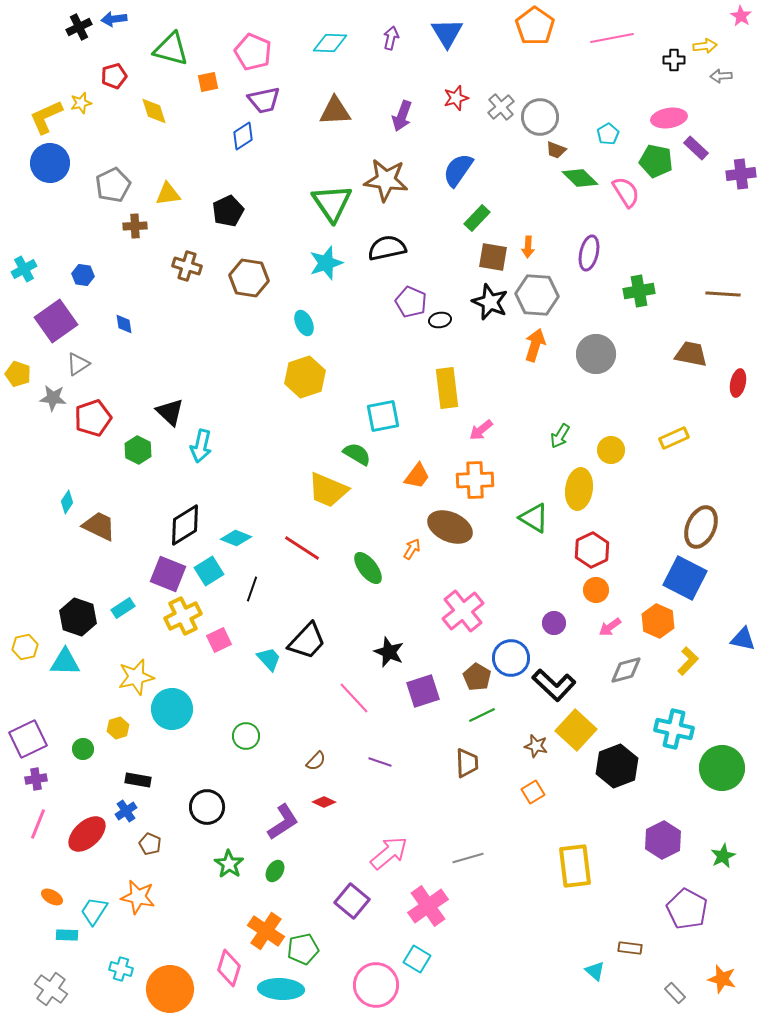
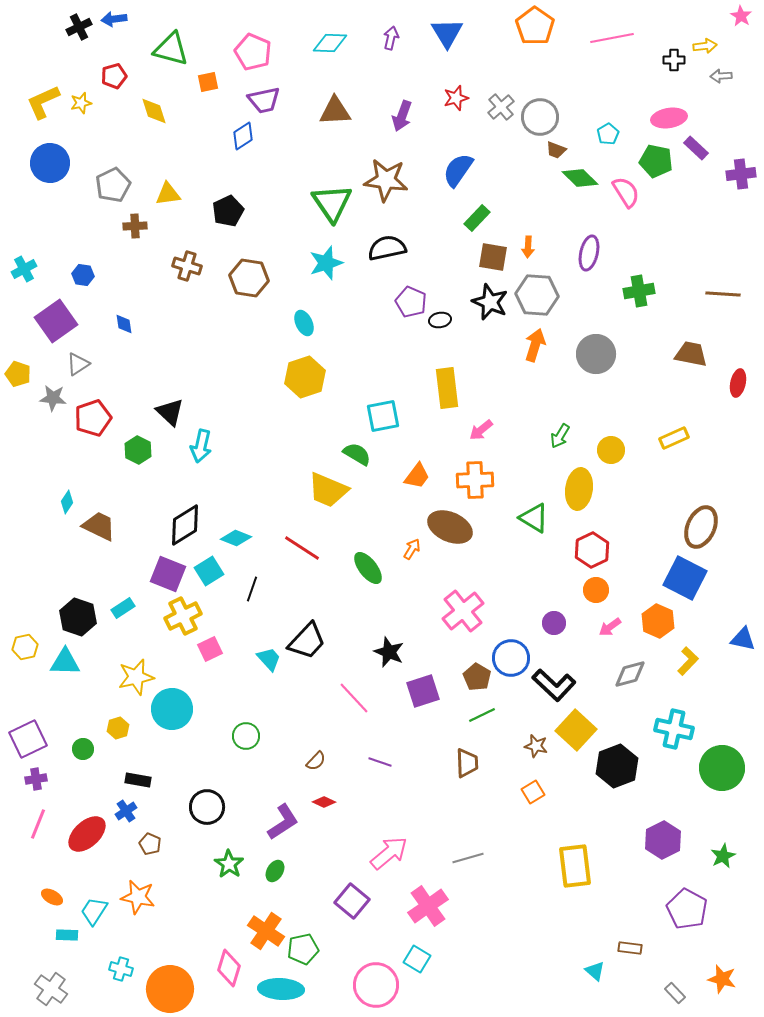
yellow L-shape at (46, 117): moved 3 px left, 15 px up
pink square at (219, 640): moved 9 px left, 9 px down
gray diamond at (626, 670): moved 4 px right, 4 px down
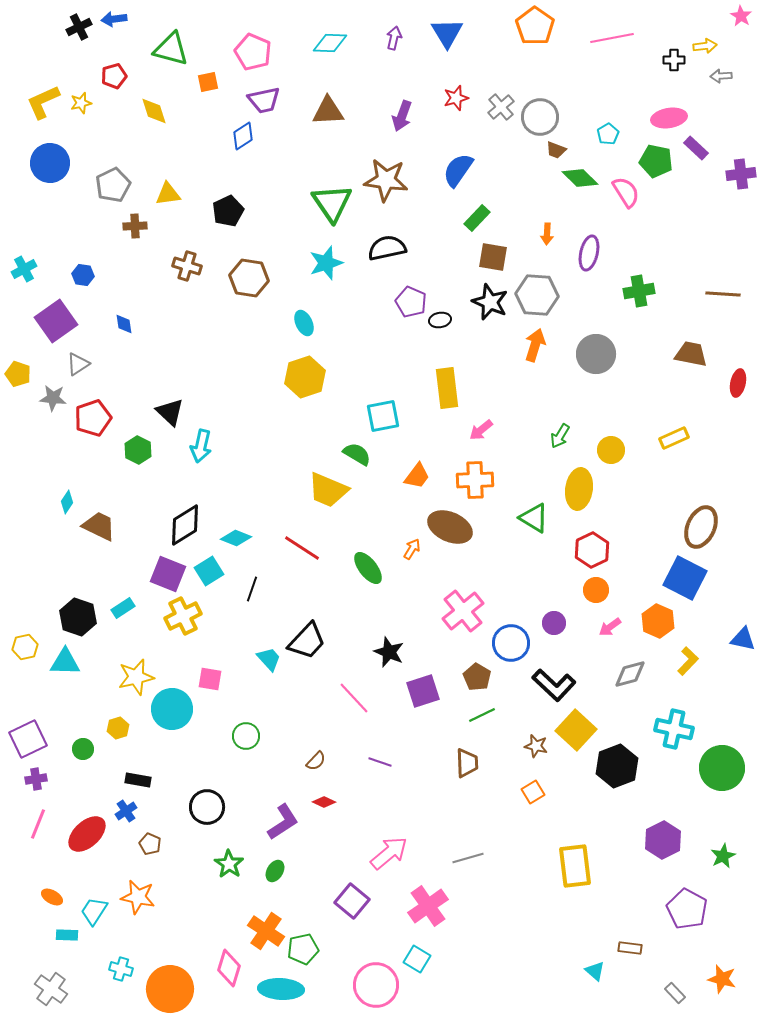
purple arrow at (391, 38): moved 3 px right
brown triangle at (335, 111): moved 7 px left
orange arrow at (528, 247): moved 19 px right, 13 px up
pink square at (210, 649): moved 30 px down; rotated 35 degrees clockwise
blue circle at (511, 658): moved 15 px up
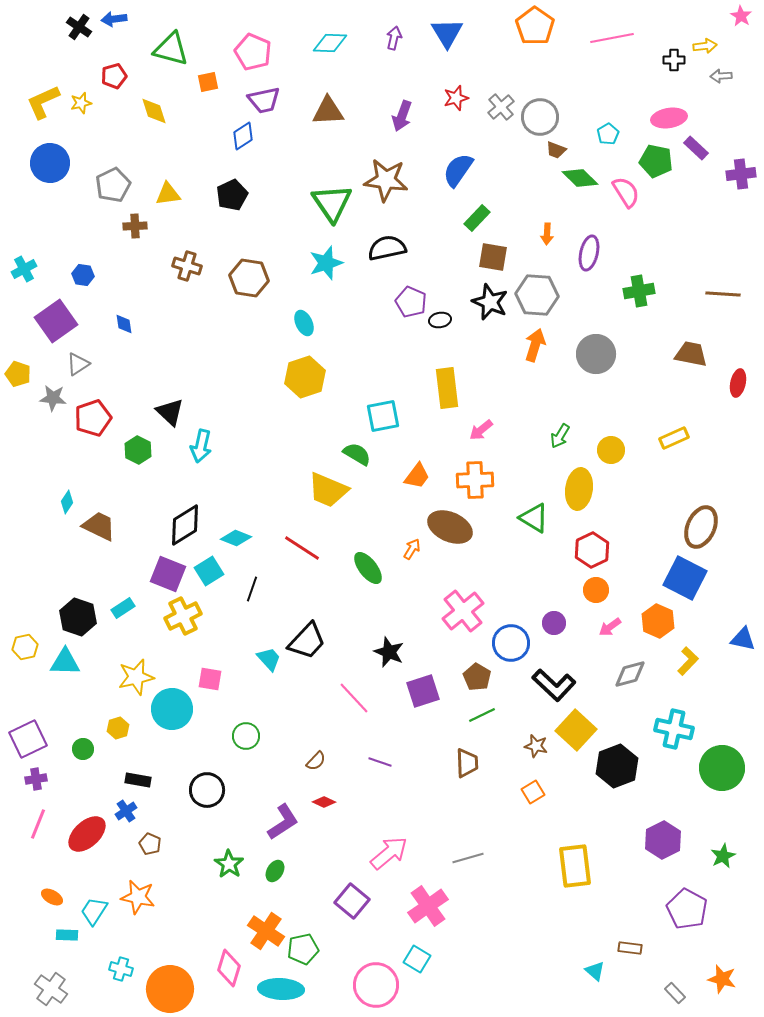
black cross at (79, 27): rotated 30 degrees counterclockwise
black pentagon at (228, 211): moved 4 px right, 16 px up
black circle at (207, 807): moved 17 px up
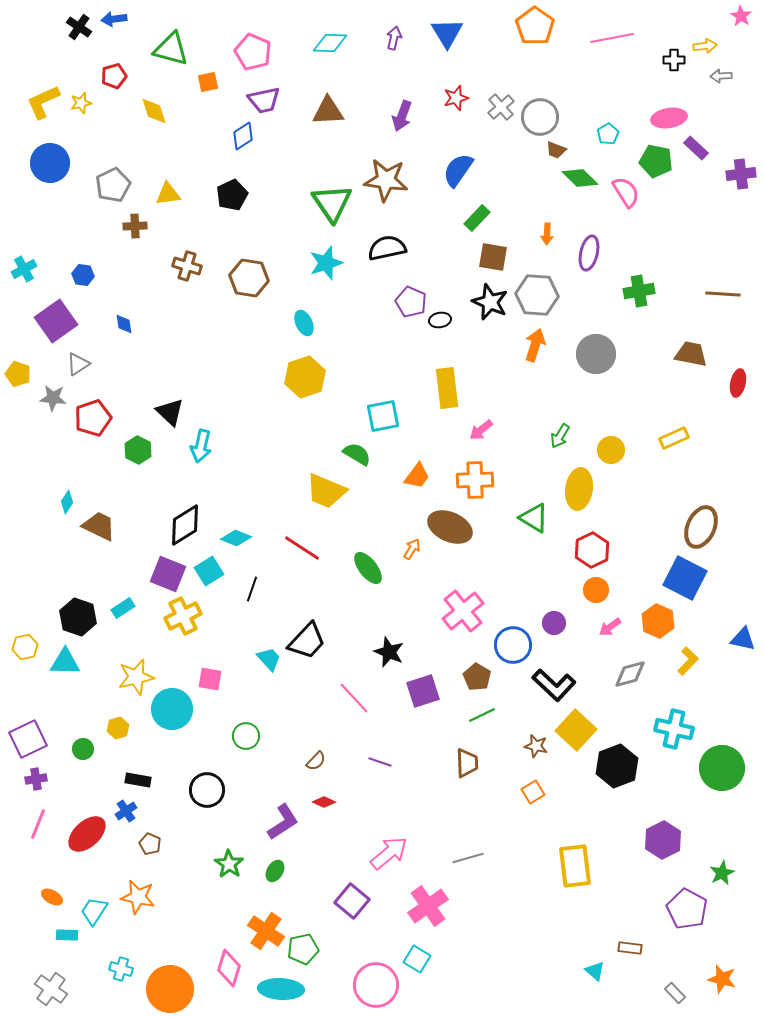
yellow trapezoid at (328, 490): moved 2 px left, 1 px down
blue circle at (511, 643): moved 2 px right, 2 px down
green star at (723, 856): moved 1 px left, 17 px down
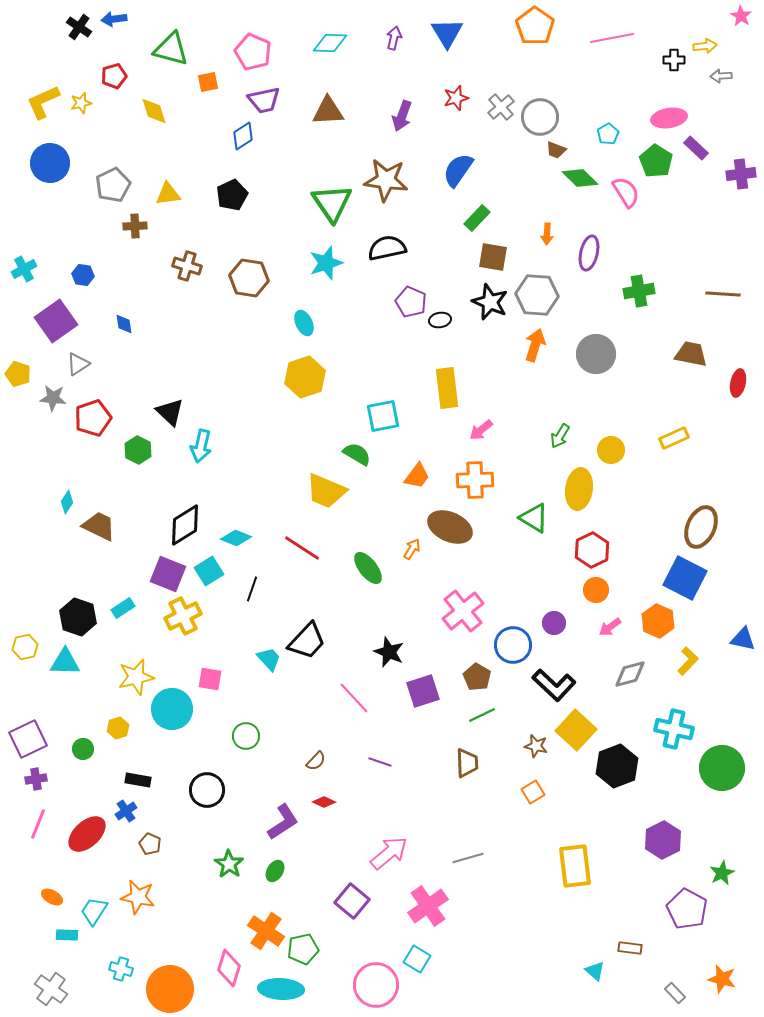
green pentagon at (656, 161): rotated 20 degrees clockwise
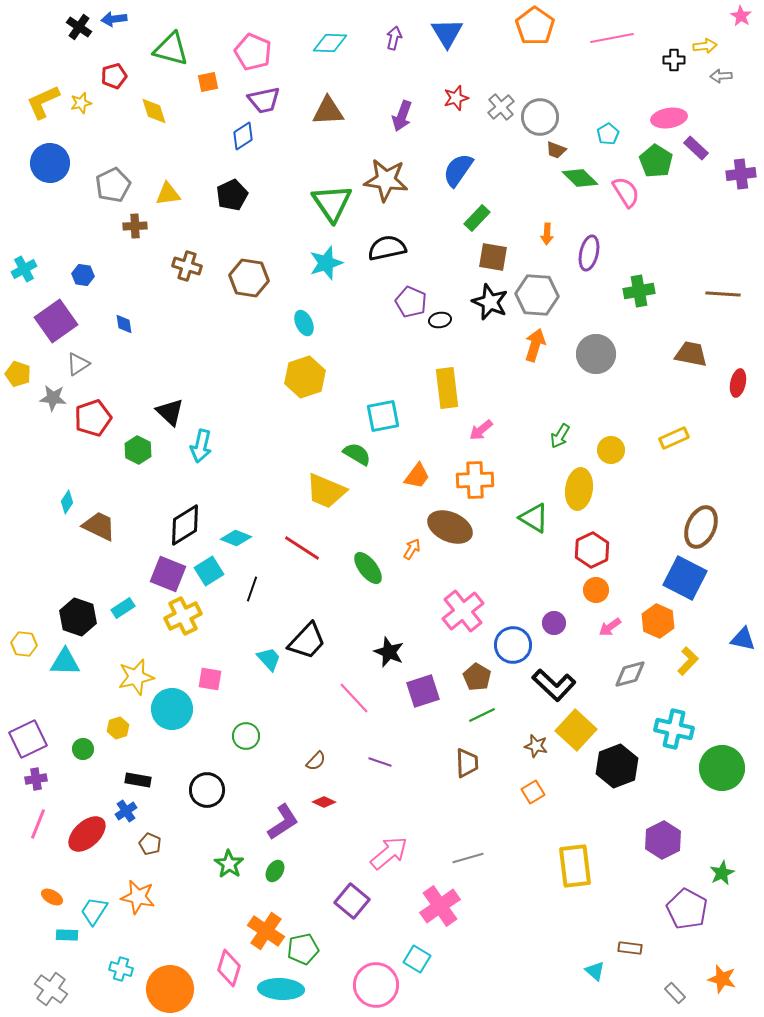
yellow hexagon at (25, 647): moved 1 px left, 3 px up; rotated 20 degrees clockwise
pink cross at (428, 906): moved 12 px right
